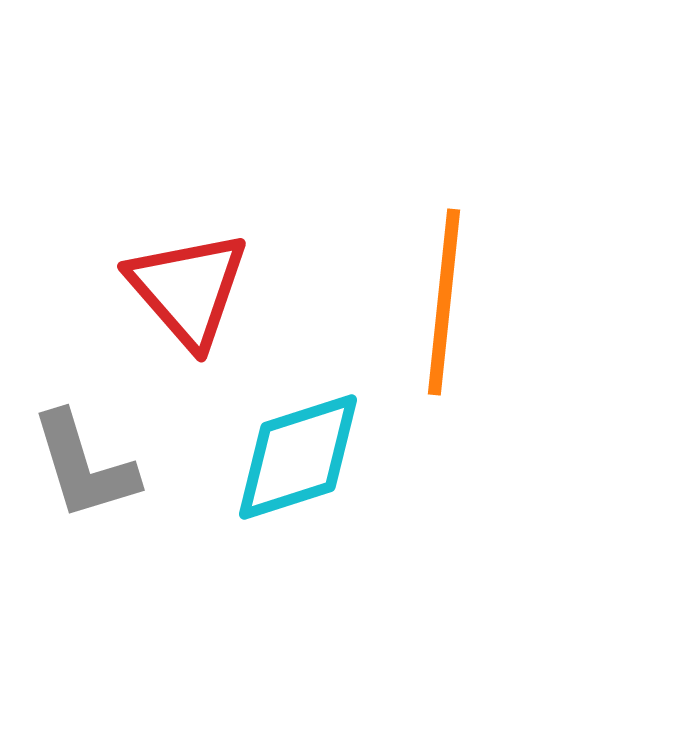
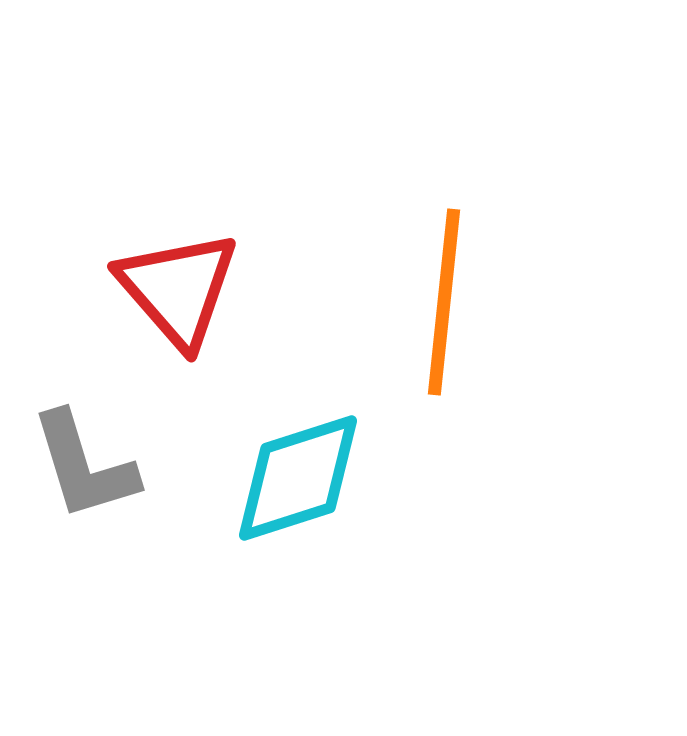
red triangle: moved 10 px left
cyan diamond: moved 21 px down
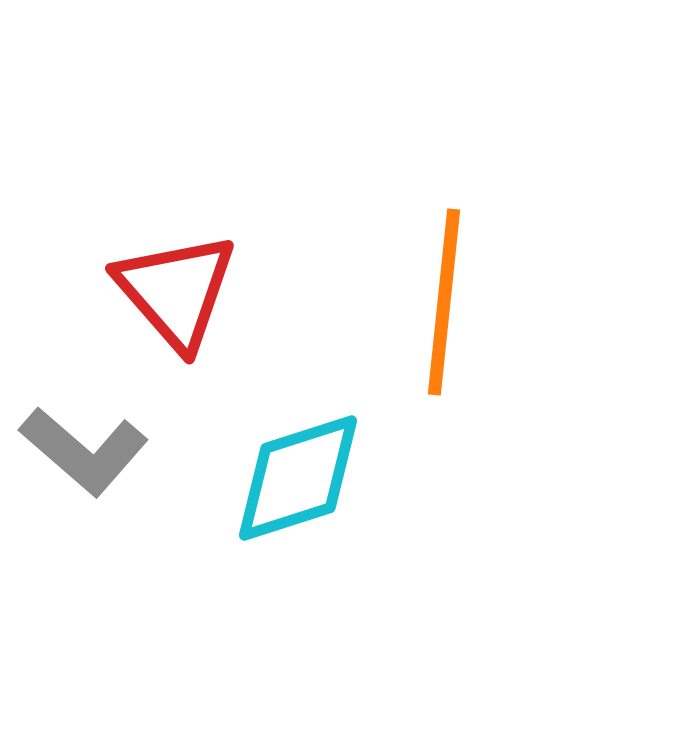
red triangle: moved 2 px left, 2 px down
gray L-shape: moved 15 px up; rotated 32 degrees counterclockwise
